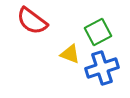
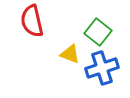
red semicircle: rotated 40 degrees clockwise
green square: rotated 24 degrees counterclockwise
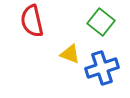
green square: moved 3 px right, 10 px up
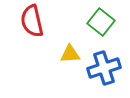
yellow triangle: rotated 25 degrees counterclockwise
blue cross: moved 2 px right
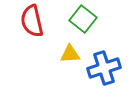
green square: moved 18 px left, 3 px up
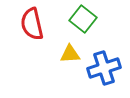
red semicircle: moved 3 px down
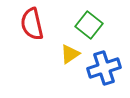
green square: moved 6 px right, 6 px down
yellow triangle: rotated 30 degrees counterclockwise
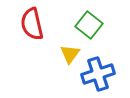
yellow triangle: rotated 20 degrees counterclockwise
blue cross: moved 6 px left, 6 px down
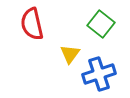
green square: moved 12 px right, 1 px up
blue cross: moved 1 px right
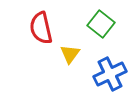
red semicircle: moved 9 px right, 4 px down
blue cross: moved 11 px right; rotated 8 degrees counterclockwise
